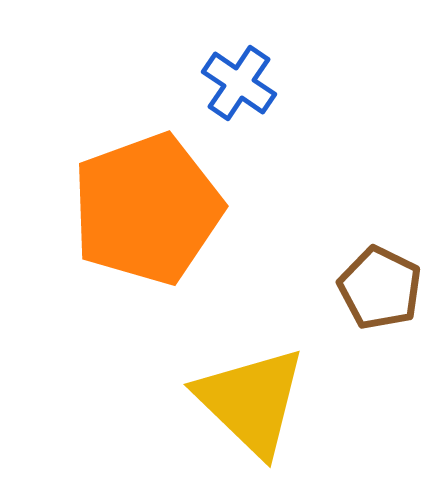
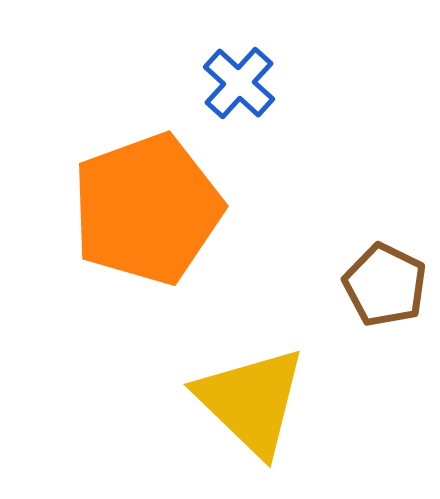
blue cross: rotated 8 degrees clockwise
brown pentagon: moved 5 px right, 3 px up
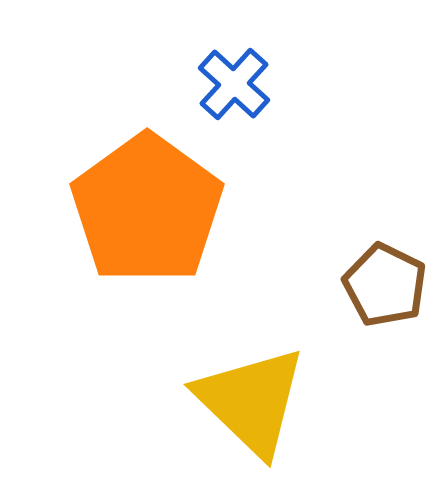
blue cross: moved 5 px left, 1 px down
orange pentagon: rotated 16 degrees counterclockwise
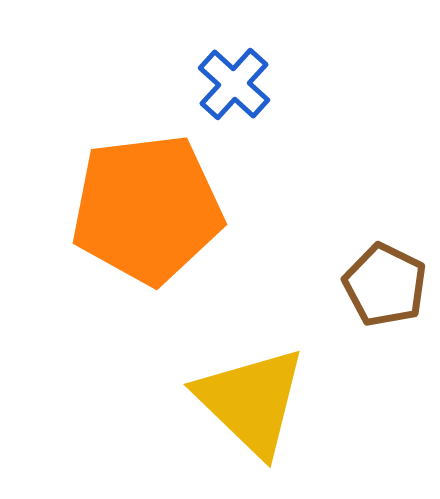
orange pentagon: rotated 29 degrees clockwise
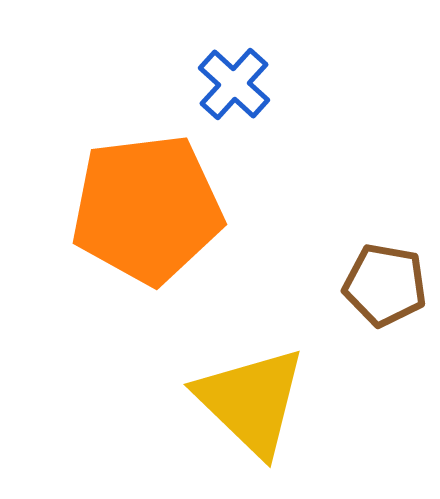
brown pentagon: rotated 16 degrees counterclockwise
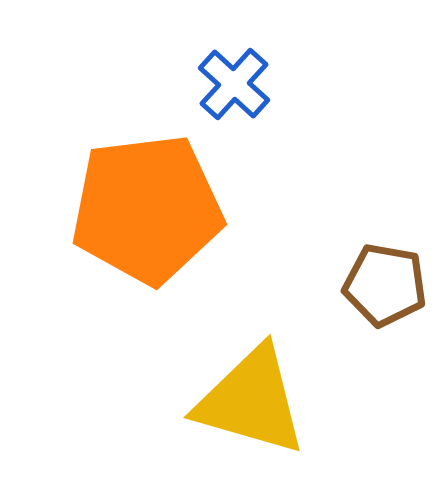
yellow triangle: rotated 28 degrees counterclockwise
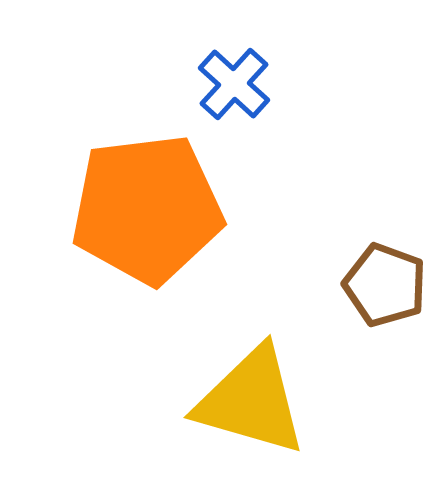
brown pentagon: rotated 10 degrees clockwise
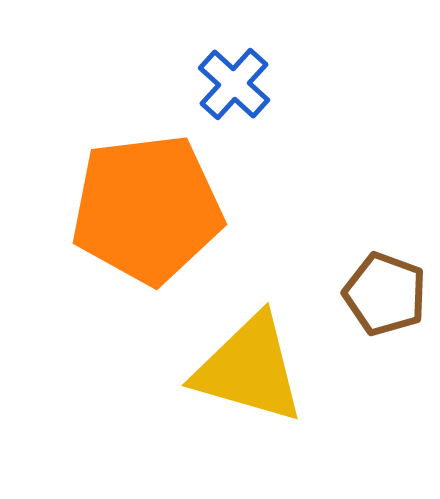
brown pentagon: moved 9 px down
yellow triangle: moved 2 px left, 32 px up
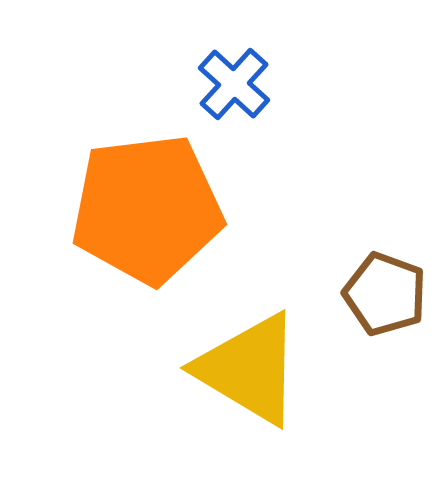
yellow triangle: rotated 15 degrees clockwise
